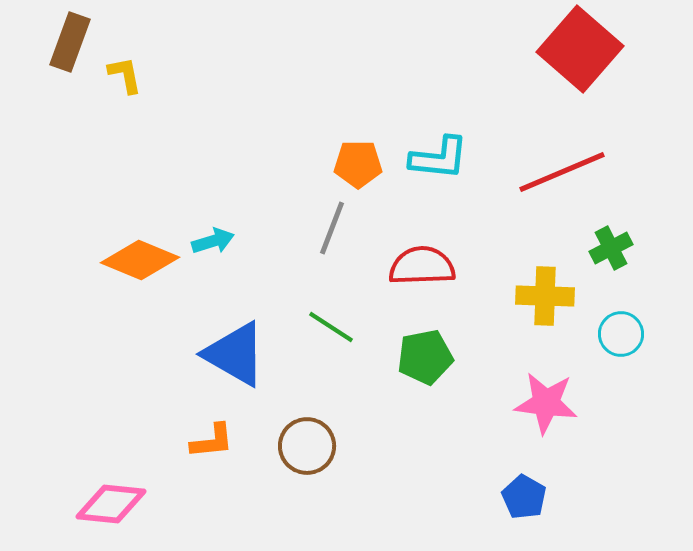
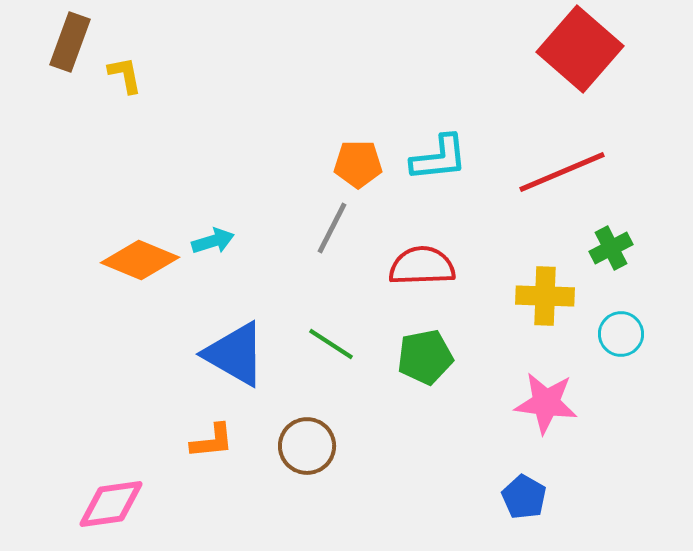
cyan L-shape: rotated 12 degrees counterclockwise
gray line: rotated 6 degrees clockwise
green line: moved 17 px down
pink diamond: rotated 14 degrees counterclockwise
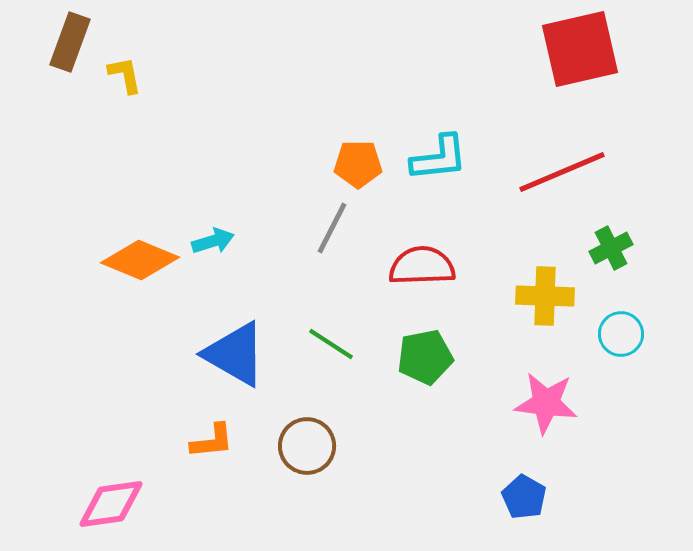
red square: rotated 36 degrees clockwise
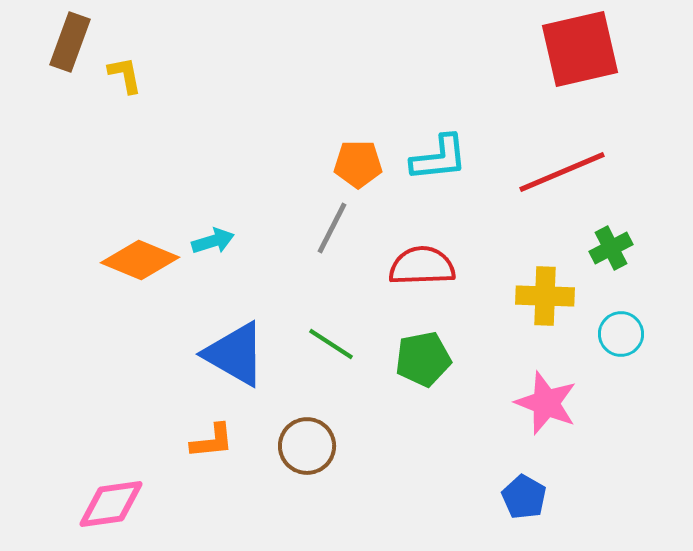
green pentagon: moved 2 px left, 2 px down
pink star: rotated 14 degrees clockwise
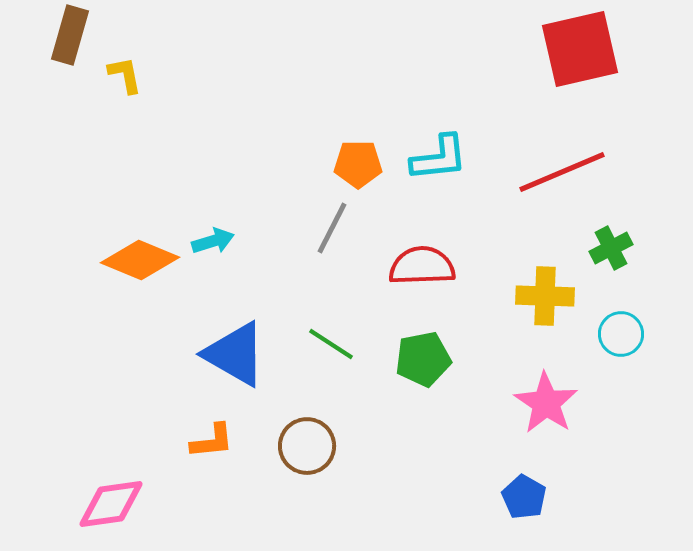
brown rectangle: moved 7 px up; rotated 4 degrees counterclockwise
pink star: rotated 12 degrees clockwise
